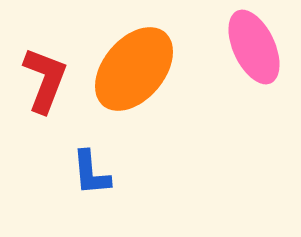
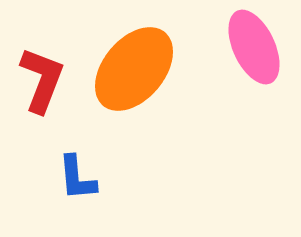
red L-shape: moved 3 px left
blue L-shape: moved 14 px left, 5 px down
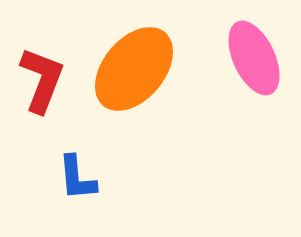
pink ellipse: moved 11 px down
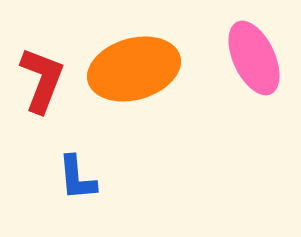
orange ellipse: rotated 34 degrees clockwise
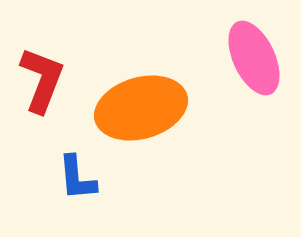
orange ellipse: moved 7 px right, 39 px down
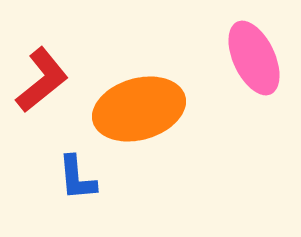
red L-shape: rotated 30 degrees clockwise
orange ellipse: moved 2 px left, 1 px down
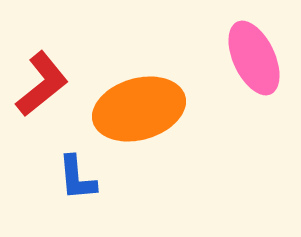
red L-shape: moved 4 px down
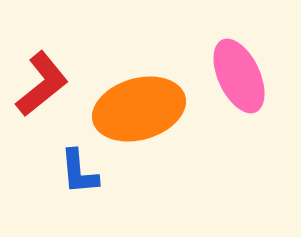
pink ellipse: moved 15 px left, 18 px down
blue L-shape: moved 2 px right, 6 px up
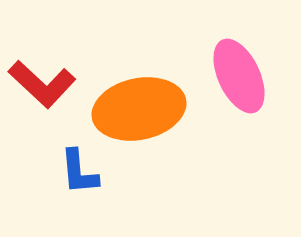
red L-shape: rotated 82 degrees clockwise
orange ellipse: rotated 4 degrees clockwise
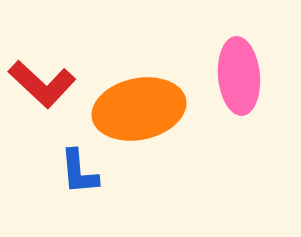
pink ellipse: rotated 20 degrees clockwise
